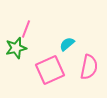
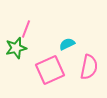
cyan semicircle: rotated 14 degrees clockwise
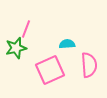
cyan semicircle: rotated 21 degrees clockwise
pink semicircle: moved 2 px up; rotated 15 degrees counterclockwise
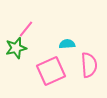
pink line: rotated 18 degrees clockwise
pink square: moved 1 px right, 1 px down
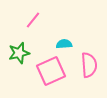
pink line: moved 7 px right, 9 px up
cyan semicircle: moved 3 px left
green star: moved 3 px right, 5 px down
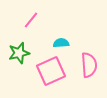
pink line: moved 2 px left
cyan semicircle: moved 3 px left, 1 px up
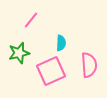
cyan semicircle: rotated 98 degrees clockwise
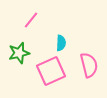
pink semicircle: rotated 10 degrees counterclockwise
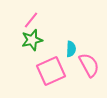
cyan semicircle: moved 10 px right, 6 px down
green star: moved 13 px right, 13 px up
pink semicircle: rotated 15 degrees counterclockwise
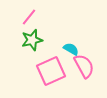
pink line: moved 2 px left, 3 px up
cyan semicircle: rotated 63 degrees counterclockwise
pink semicircle: moved 5 px left, 1 px down
